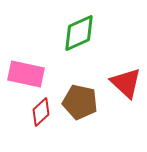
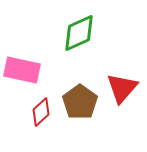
pink rectangle: moved 4 px left, 4 px up
red triangle: moved 4 px left, 5 px down; rotated 28 degrees clockwise
brown pentagon: rotated 24 degrees clockwise
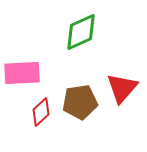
green diamond: moved 2 px right, 1 px up
pink rectangle: moved 3 px down; rotated 15 degrees counterclockwise
brown pentagon: rotated 28 degrees clockwise
